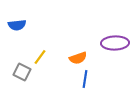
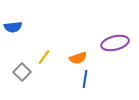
blue semicircle: moved 4 px left, 2 px down
purple ellipse: rotated 12 degrees counterclockwise
yellow line: moved 4 px right
gray square: rotated 18 degrees clockwise
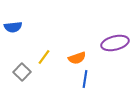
orange semicircle: moved 1 px left
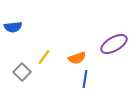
purple ellipse: moved 1 px left, 1 px down; rotated 16 degrees counterclockwise
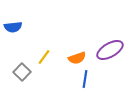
purple ellipse: moved 4 px left, 6 px down
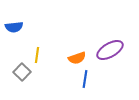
blue semicircle: moved 1 px right
yellow line: moved 7 px left, 2 px up; rotated 28 degrees counterclockwise
